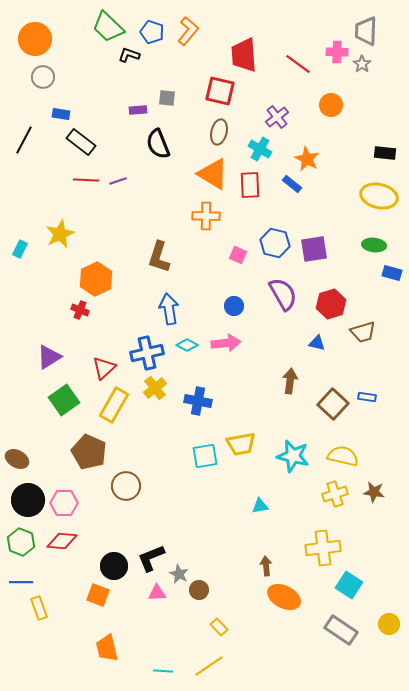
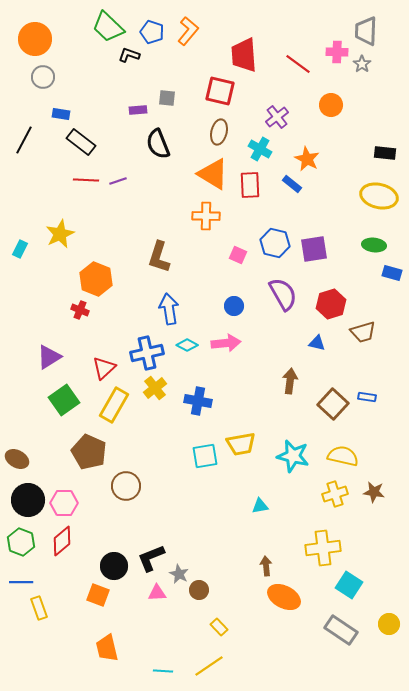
orange hexagon at (96, 279): rotated 12 degrees counterclockwise
red diamond at (62, 541): rotated 44 degrees counterclockwise
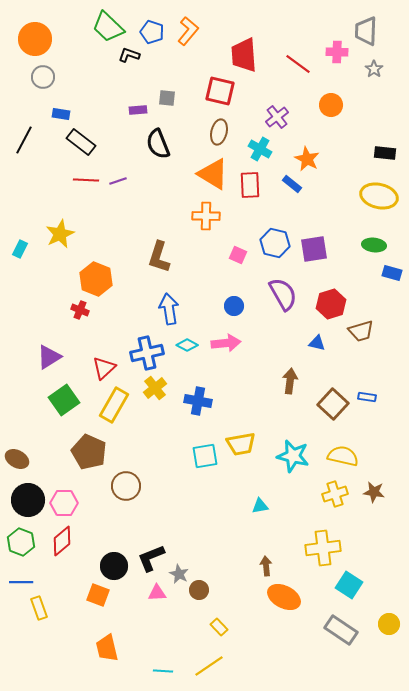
gray star at (362, 64): moved 12 px right, 5 px down
brown trapezoid at (363, 332): moved 2 px left, 1 px up
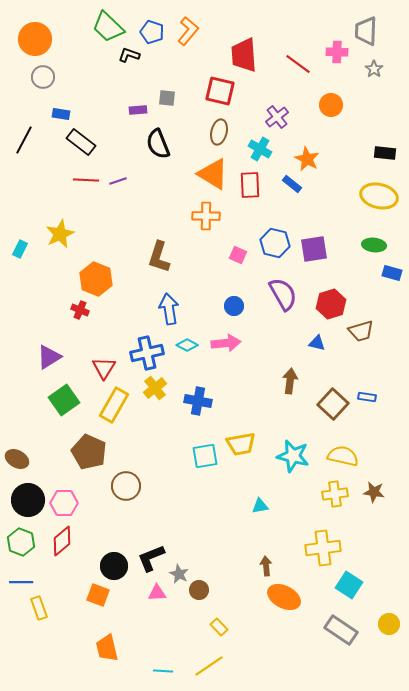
red triangle at (104, 368): rotated 15 degrees counterclockwise
yellow cross at (335, 494): rotated 10 degrees clockwise
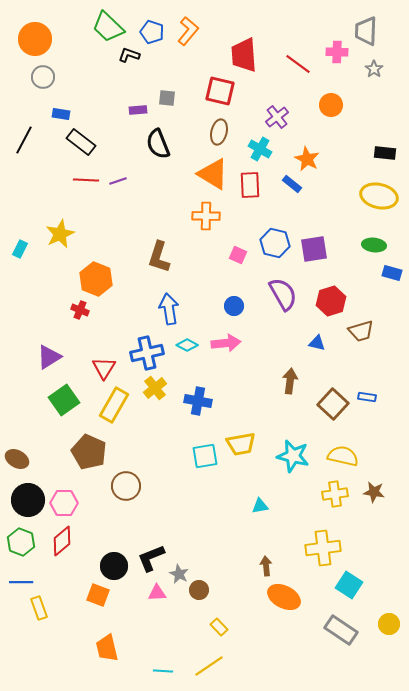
red hexagon at (331, 304): moved 3 px up
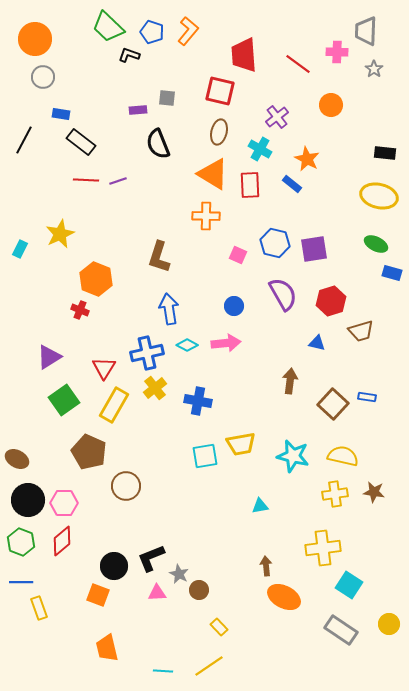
green ellipse at (374, 245): moved 2 px right, 1 px up; rotated 20 degrees clockwise
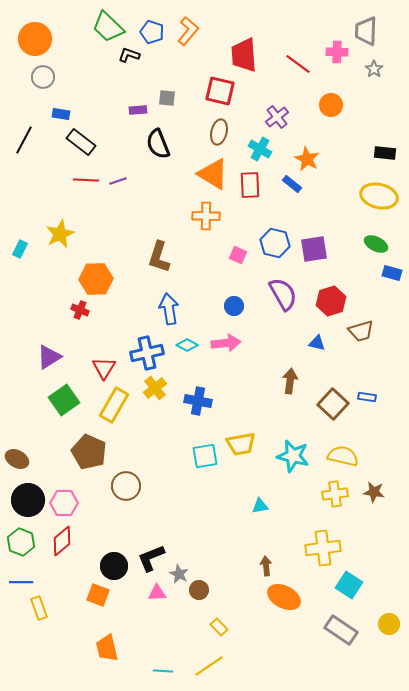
orange hexagon at (96, 279): rotated 24 degrees counterclockwise
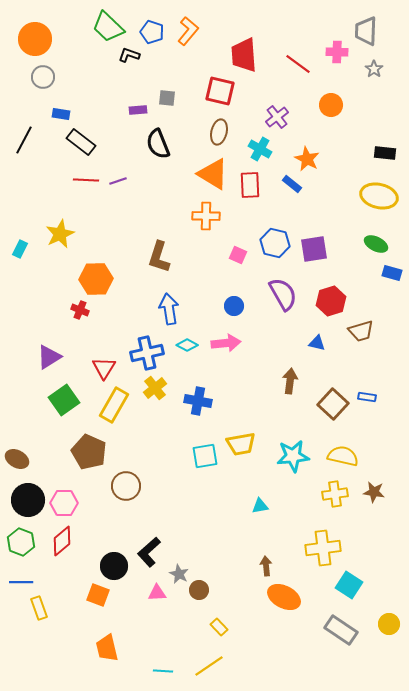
cyan star at (293, 456): rotated 20 degrees counterclockwise
black L-shape at (151, 558): moved 2 px left, 6 px up; rotated 20 degrees counterclockwise
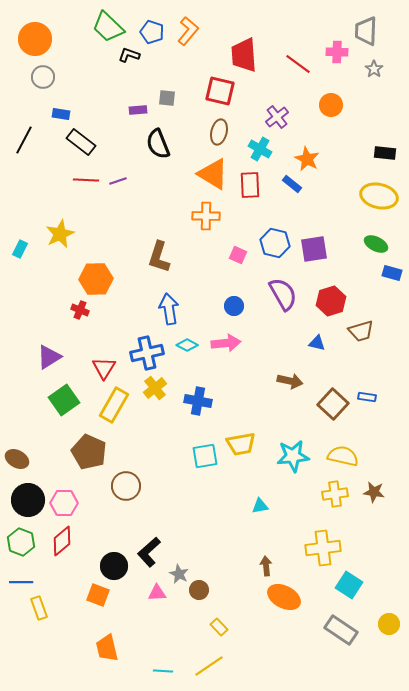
brown arrow at (290, 381): rotated 95 degrees clockwise
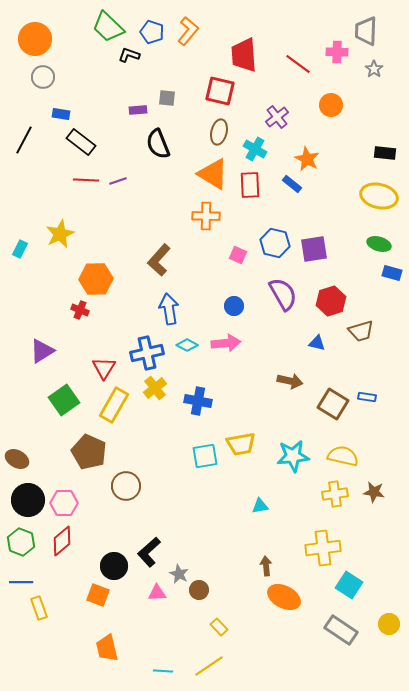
cyan cross at (260, 149): moved 5 px left
green ellipse at (376, 244): moved 3 px right; rotated 10 degrees counterclockwise
brown L-shape at (159, 257): moved 3 px down; rotated 24 degrees clockwise
purple triangle at (49, 357): moved 7 px left, 6 px up
brown square at (333, 404): rotated 12 degrees counterclockwise
